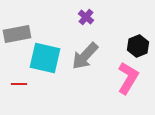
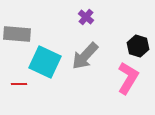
gray rectangle: rotated 16 degrees clockwise
black hexagon: rotated 20 degrees counterclockwise
cyan square: moved 4 px down; rotated 12 degrees clockwise
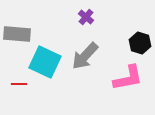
black hexagon: moved 2 px right, 3 px up
pink L-shape: rotated 48 degrees clockwise
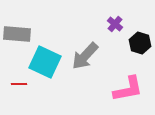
purple cross: moved 29 px right, 7 px down
pink L-shape: moved 11 px down
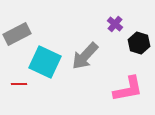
gray rectangle: rotated 32 degrees counterclockwise
black hexagon: moved 1 px left
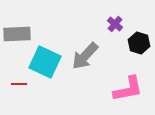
gray rectangle: rotated 24 degrees clockwise
